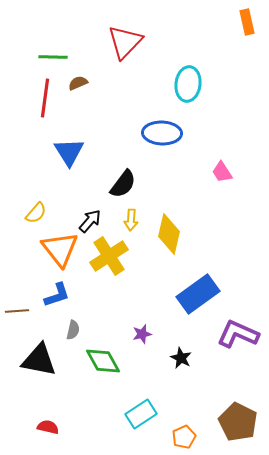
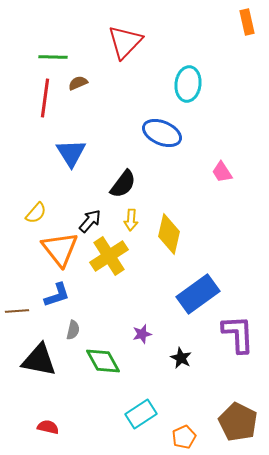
blue ellipse: rotated 21 degrees clockwise
blue triangle: moved 2 px right, 1 px down
purple L-shape: rotated 63 degrees clockwise
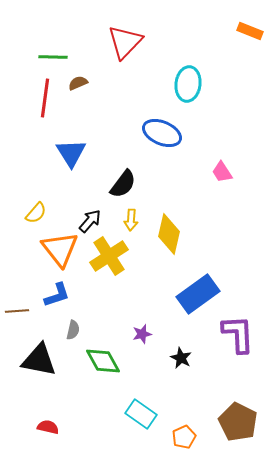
orange rectangle: moved 3 px right, 9 px down; rotated 55 degrees counterclockwise
cyan rectangle: rotated 68 degrees clockwise
